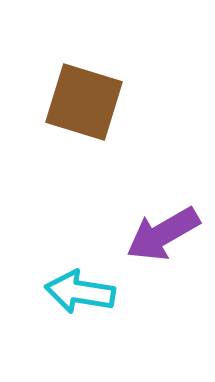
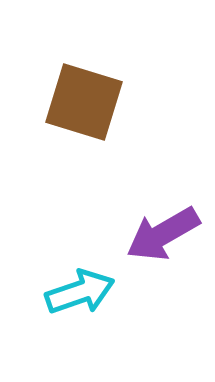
cyan arrow: rotated 152 degrees clockwise
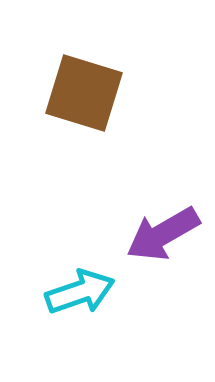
brown square: moved 9 px up
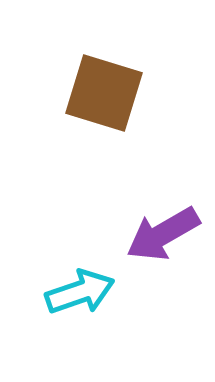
brown square: moved 20 px right
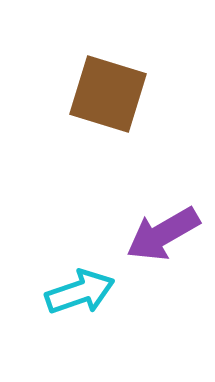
brown square: moved 4 px right, 1 px down
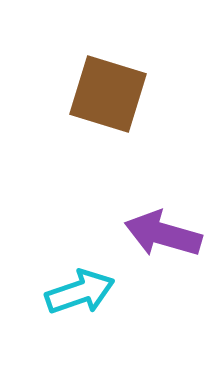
purple arrow: rotated 46 degrees clockwise
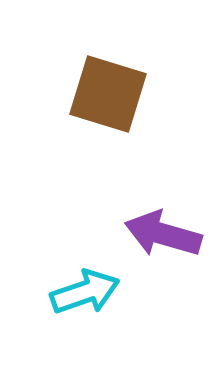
cyan arrow: moved 5 px right
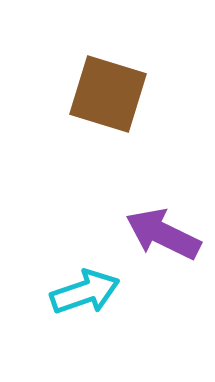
purple arrow: rotated 10 degrees clockwise
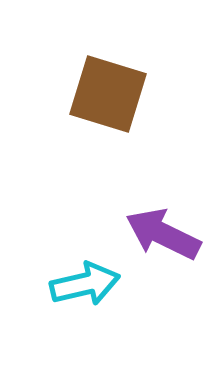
cyan arrow: moved 8 px up; rotated 6 degrees clockwise
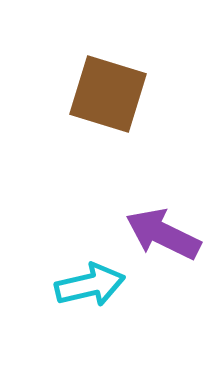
cyan arrow: moved 5 px right, 1 px down
